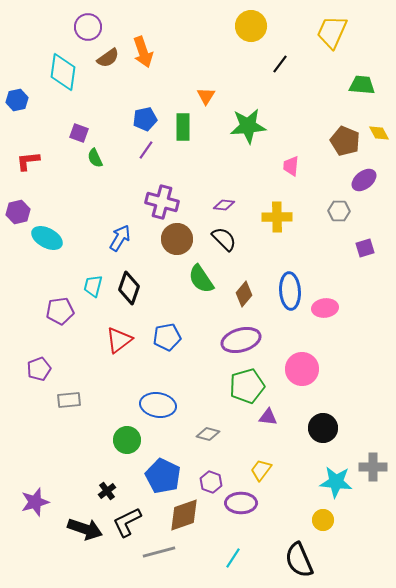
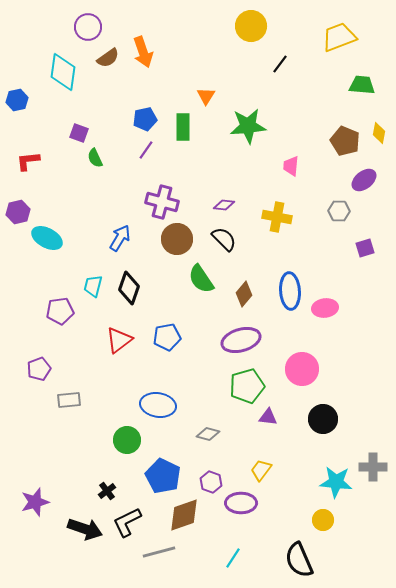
yellow trapezoid at (332, 32): moved 7 px right, 5 px down; rotated 45 degrees clockwise
yellow diamond at (379, 133): rotated 40 degrees clockwise
yellow cross at (277, 217): rotated 12 degrees clockwise
black circle at (323, 428): moved 9 px up
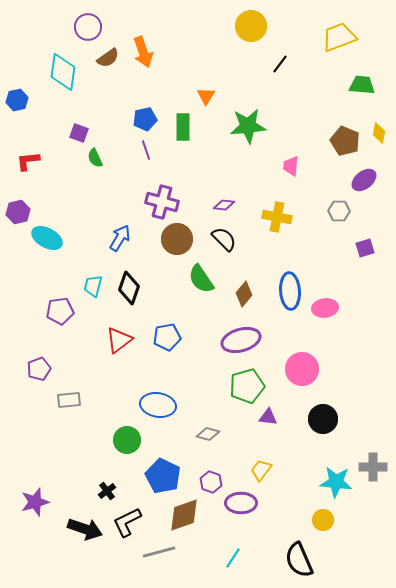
purple line at (146, 150): rotated 54 degrees counterclockwise
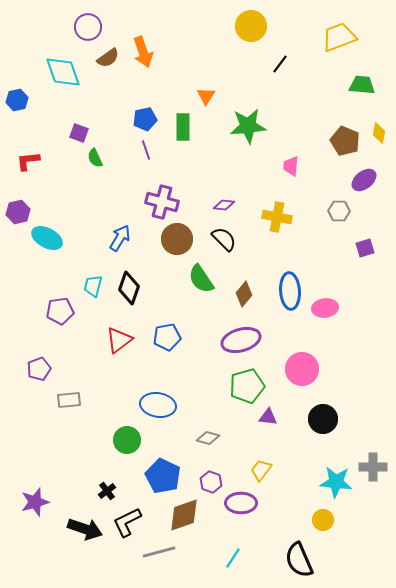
cyan diamond at (63, 72): rotated 27 degrees counterclockwise
gray diamond at (208, 434): moved 4 px down
